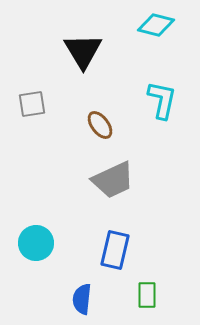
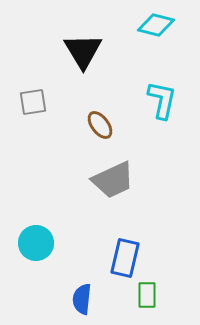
gray square: moved 1 px right, 2 px up
blue rectangle: moved 10 px right, 8 px down
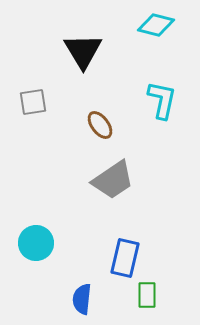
gray trapezoid: rotated 9 degrees counterclockwise
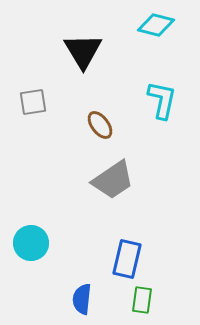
cyan circle: moved 5 px left
blue rectangle: moved 2 px right, 1 px down
green rectangle: moved 5 px left, 5 px down; rotated 8 degrees clockwise
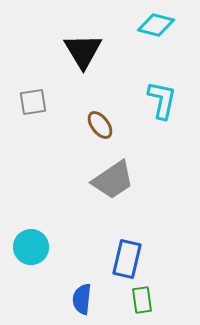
cyan circle: moved 4 px down
green rectangle: rotated 16 degrees counterclockwise
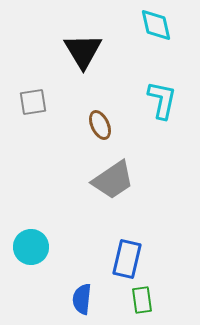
cyan diamond: rotated 63 degrees clockwise
brown ellipse: rotated 12 degrees clockwise
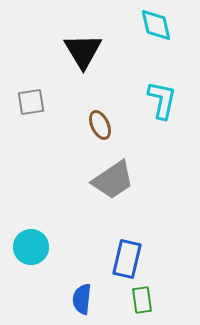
gray square: moved 2 px left
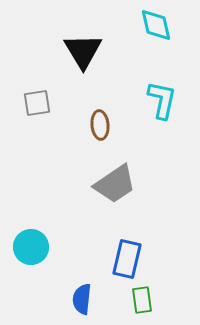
gray square: moved 6 px right, 1 px down
brown ellipse: rotated 20 degrees clockwise
gray trapezoid: moved 2 px right, 4 px down
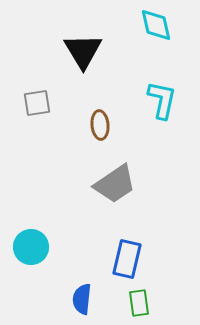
green rectangle: moved 3 px left, 3 px down
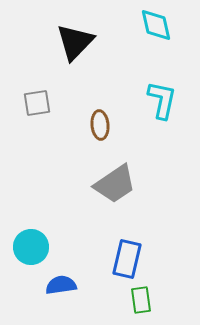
black triangle: moved 8 px left, 9 px up; rotated 15 degrees clockwise
blue semicircle: moved 21 px left, 14 px up; rotated 76 degrees clockwise
green rectangle: moved 2 px right, 3 px up
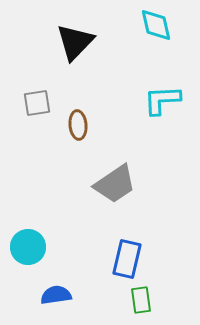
cyan L-shape: rotated 105 degrees counterclockwise
brown ellipse: moved 22 px left
cyan circle: moved 3 px left
blue semicircle: moved 5 px left, 10 px down
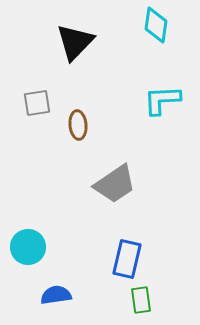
cyan diamond: rotated 21 degrees clockwise
